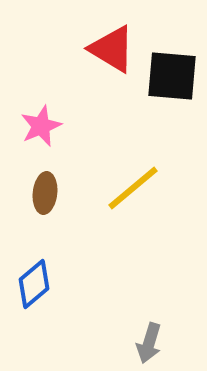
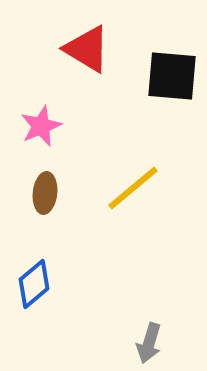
red triangle: moved 25 px left
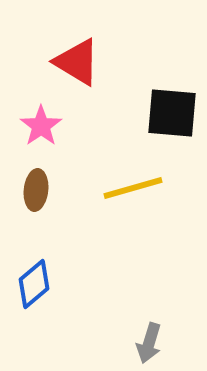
red triangle: moved 10 px left, 13 px down
black square: moved 37 px down
pink star: rotated 12 degrees counterclockwise
yellow line: rotated 24 degrees clockwise
brown ellipse: moved 9 px left, 3 px up
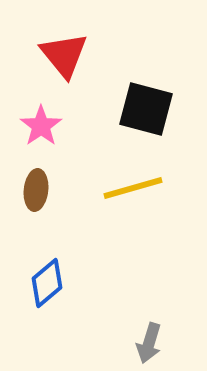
red triangle: moved 13 px left, 7 px up; rotated 20 degrees clockwise
black square: moved 26 px left, 4 px up; rotated 10 degrees clockwise
blue diamond: moved 13 px right, 1 px up
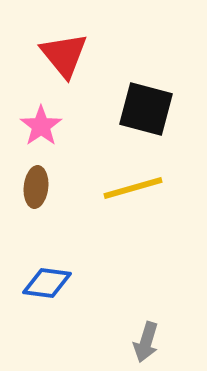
brown ellipse: moved 3 px up
blue diamond: rotated 48 degrees clockwise
gray arrow: moved 3 px left, 1 px up
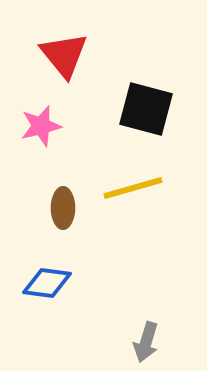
pink star: rotated 21 degrees clockwise
brown ellipse: moved 27 px right, 21 px down; rotated 6 degrees counterclockwise
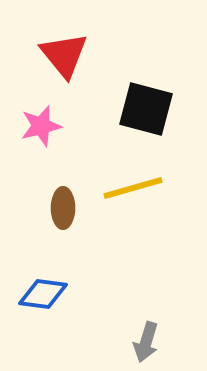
blue diamond: moved 4 px left, 11 px down
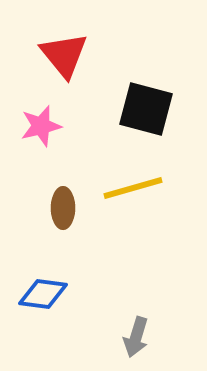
gray arrow: moved 10 px left, 5 px up
